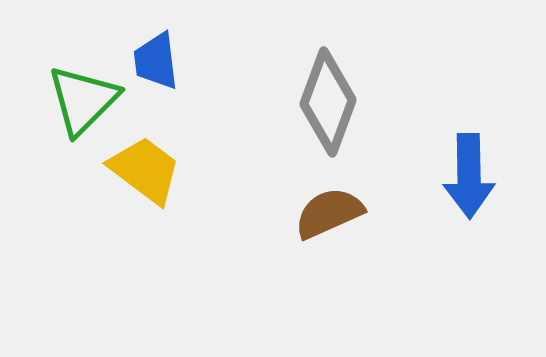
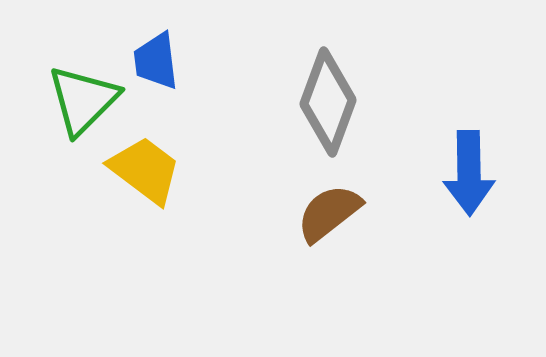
blue arrow: moved 3 px up
brown semicircle: rotated 14 degrees counterclockwise
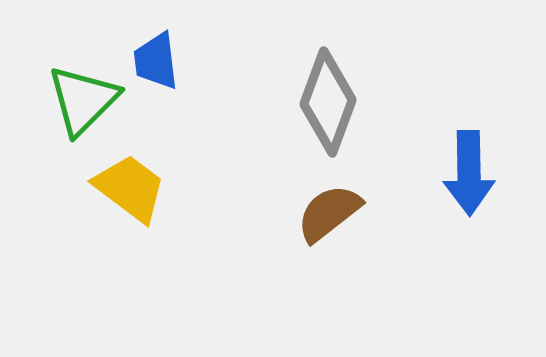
yellow trapezoid: moved 15 px left, 18 px down
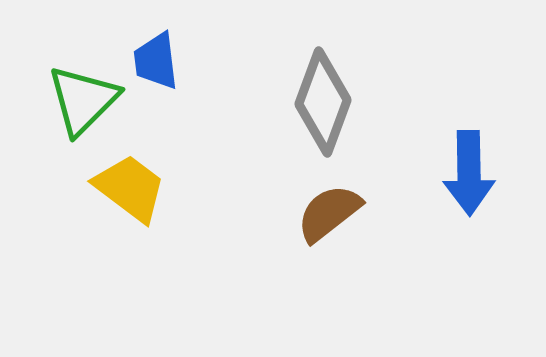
gray diamond: moved 5 px left
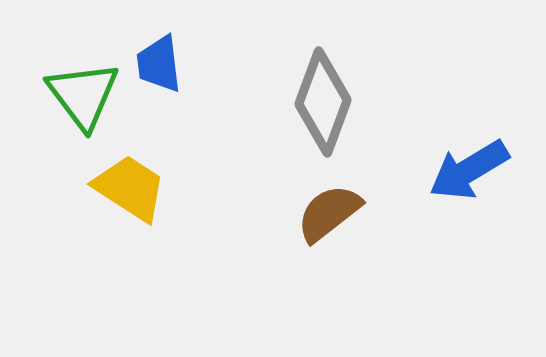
blue trapezoid: moved 3 px right, 3 px down
green triangle: moved 5 px up; rotated 22 degrees counterclockwise
blue arrow: moved 3 px up; rotated 60 degrees clockwise
yellow trapezoid: rotated 4 degrees counterclockwise
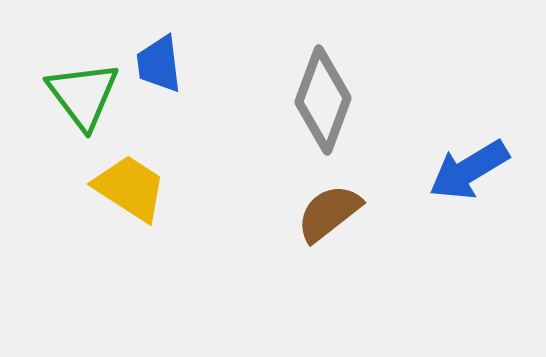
gray diamond: moved 2 px up
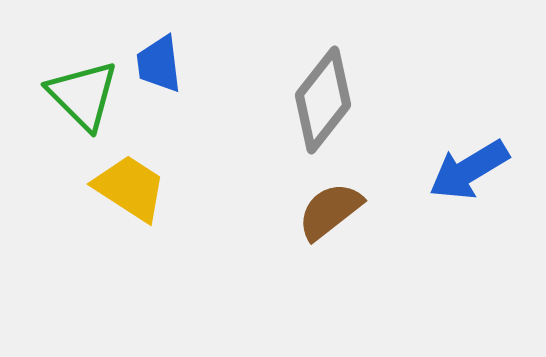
green triangle: rotated 8 degrees counterclockwise
gray diamond: rotated 18 degrees clockwise
brown semicircle: moved 1 px right, 2 px up
